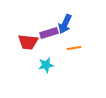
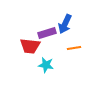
purple rectangle: moved 2 px left
red trapezoid: moved 2 px right, 4 px down
cyan star: rotated 21 degrees clockwise
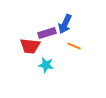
orange line: moved 2 px up; rotated 32 degrees clockwise
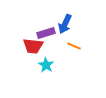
purple rectangle: moved 1 px left
red trapezoid: moved 3 px right
cyan star: rotated 21 degrees clockwise
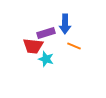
blue arrow: rotated 24 degrees counterclockwise
cyan star: moved 6 px up; rotated 14 degrees counterclockwise
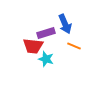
blue arrow: rotated 24 degrees counterclockwise
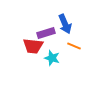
cyan star: moved 6 px right, 1 px up
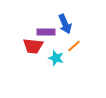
purple rectangle: moved 1 px up; rotated 18 degrees clockwise
orange line: rotated 64 degrees counterclockwise
cyan star: moved 4 px right
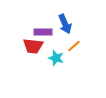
purple rectangle: moved 3 px left
